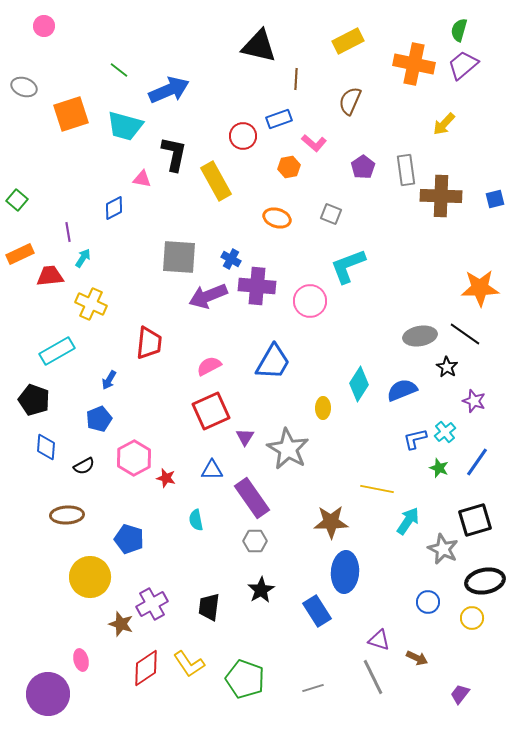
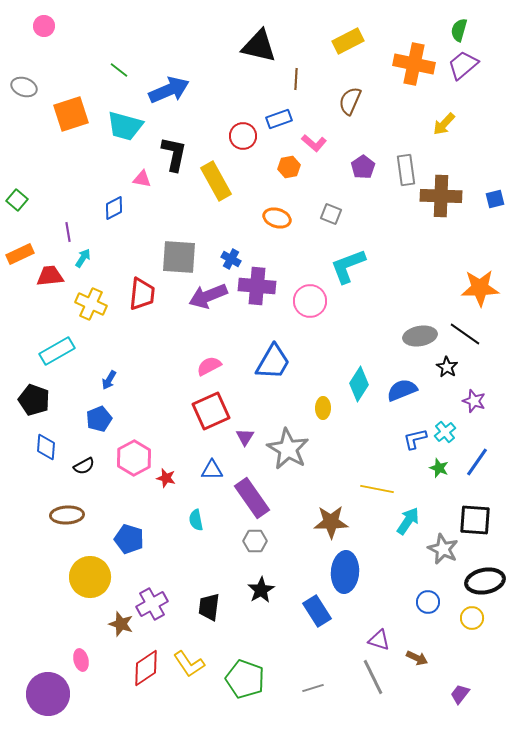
red trapezoid at (149, 343): moved 7 px left, 49 px up
black square at (475, 520): rotated 20 degrees clockwise
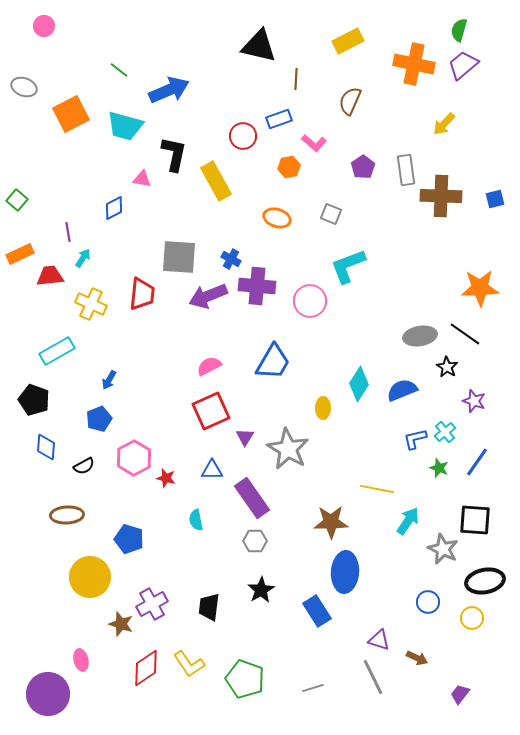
orange square at (71, 114): rotated 9 degrees counterclockwise
